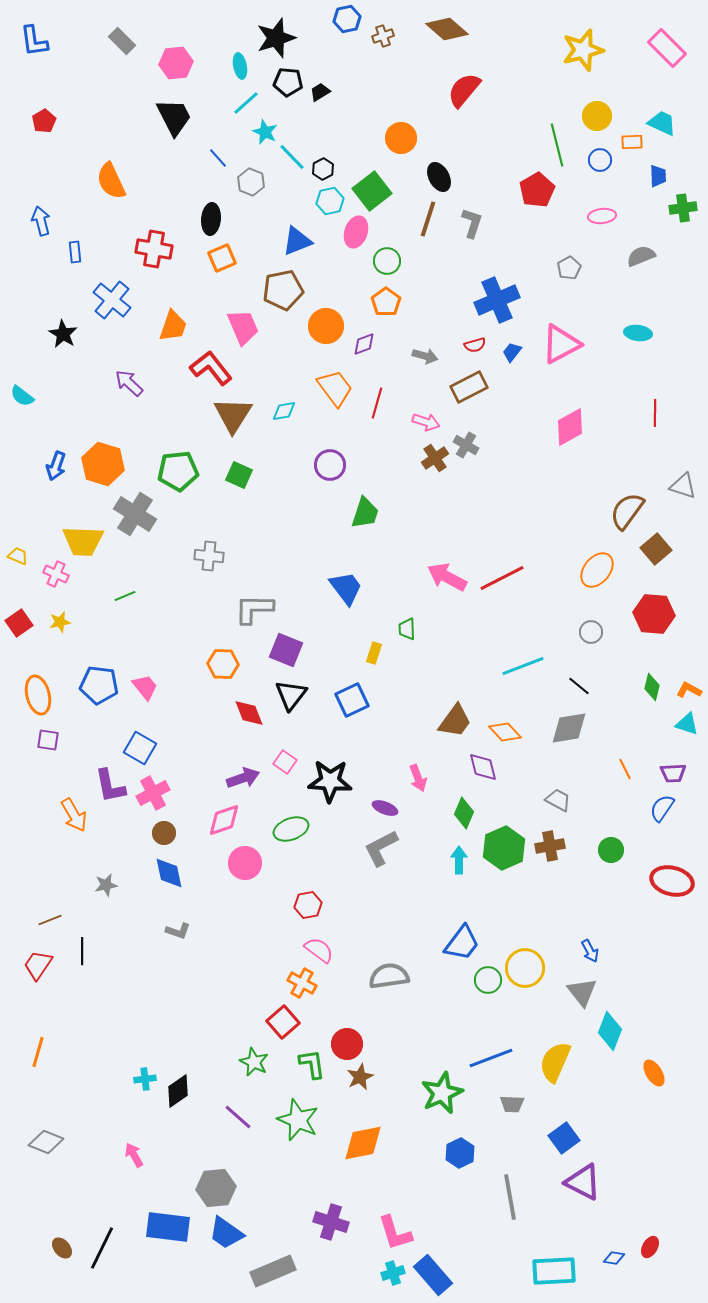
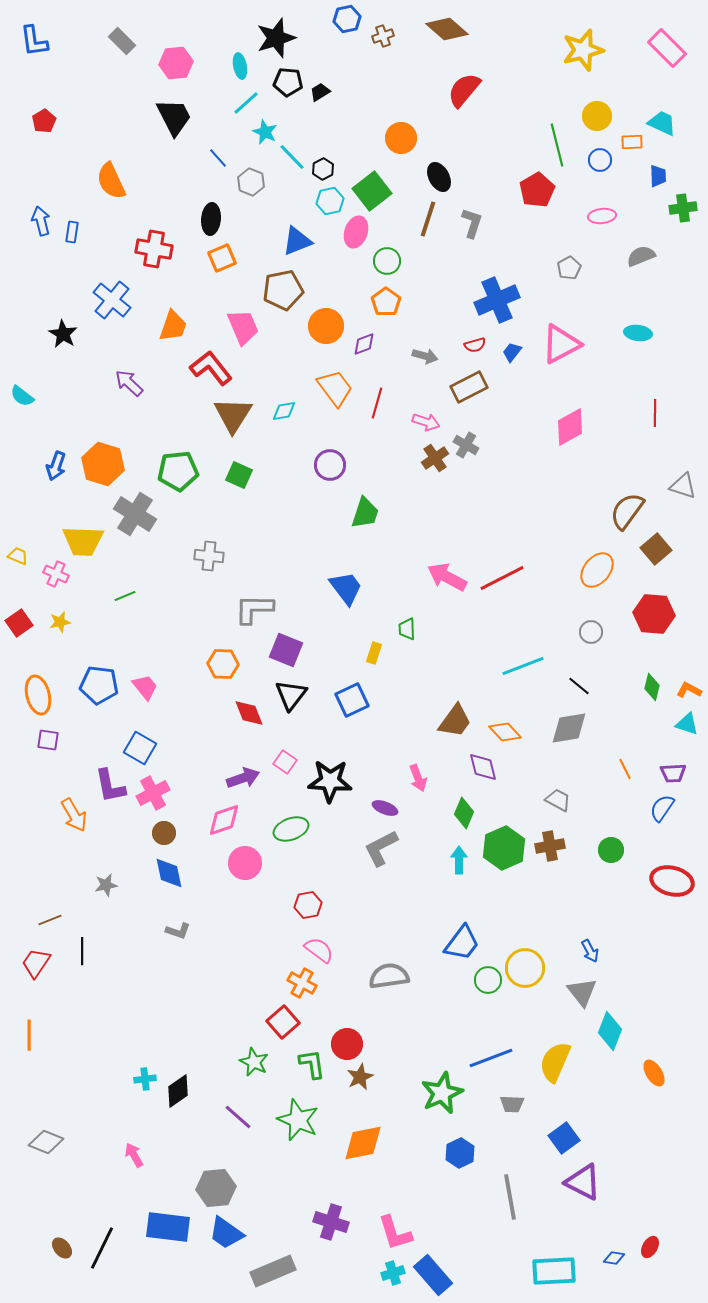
blue rectangle at (75, 252): moved 3 px left, 20 px up; rotated 15 degrees clockwise
red trapezoid at (38, 965): moved 2 px left, 2 px up
orange line at (38, 1052): moved 9 px left, 17 px up; rotated 16 degrees counterclockwise
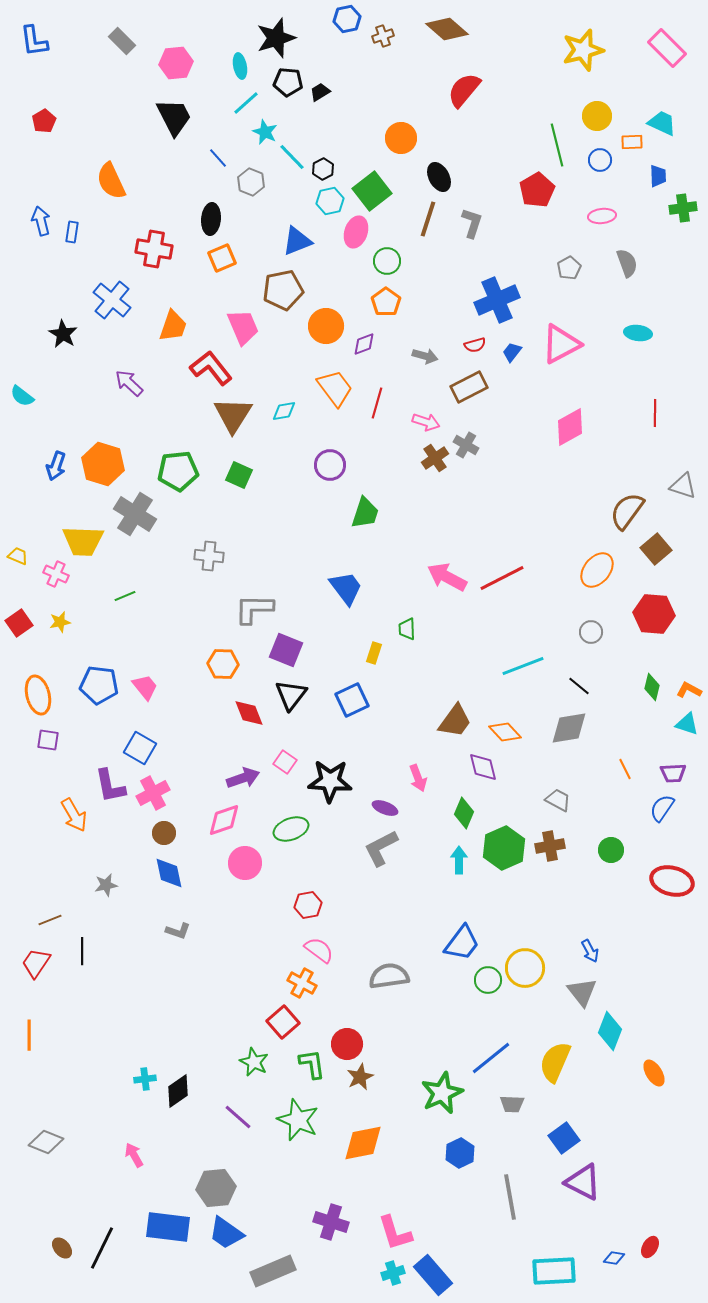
gray semicircle at (641, 256): moved 14 px left, 7 px down; rotated 92 degrees clockwise
blue line at (491, 1058): rotated 18 degrees counterclockwise
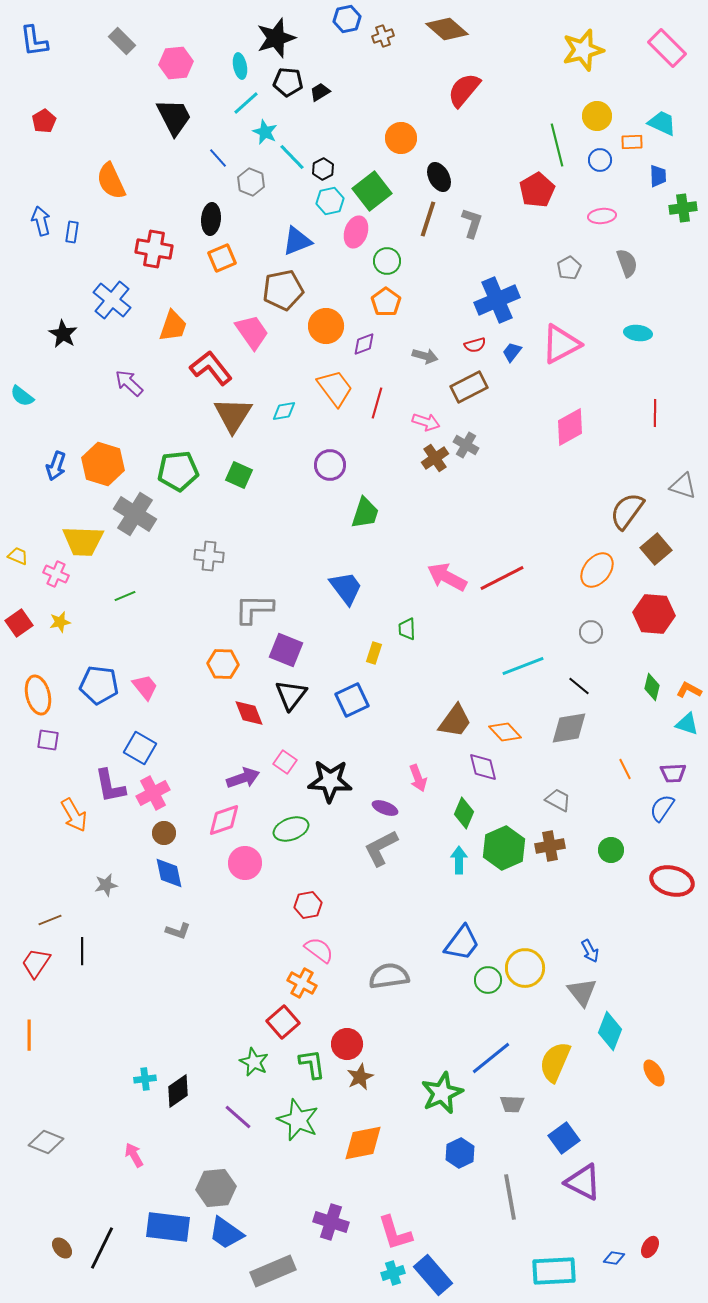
pink trapezoid at (243, 327): moved 9 px right, 5 px down; rotated 12 degrees counterclockwise
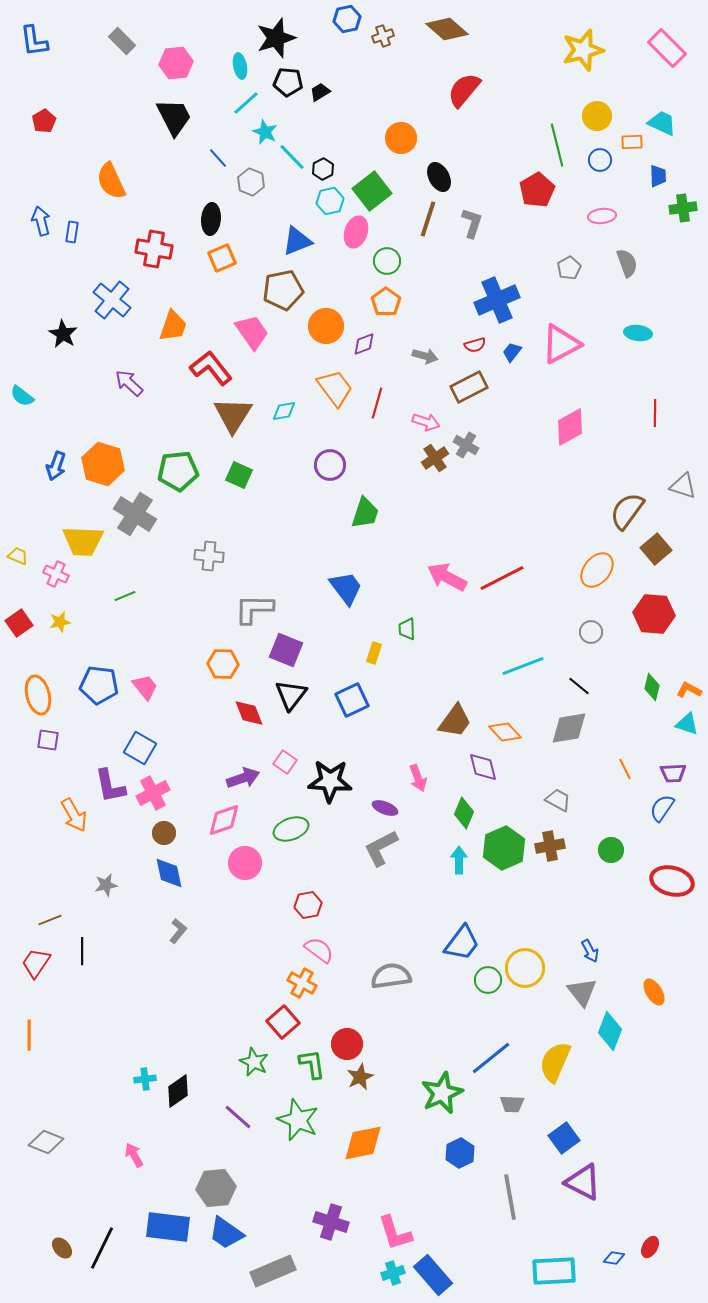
gray L-shape at (178, 931): rotated 70 degrees counterclockwise
gray semicircle at (389, 976): moved 2 px right
orange ellipse at (654, 1073): moved 81 px up
